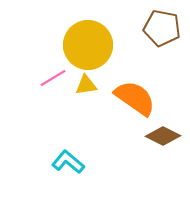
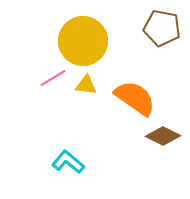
yellow circle: moved 5 px left, 4 px up
yellow triangle: rotated 15 degrees clockwise
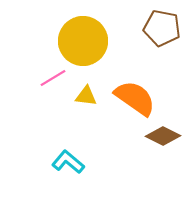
yellow triangle: moved 11 px down
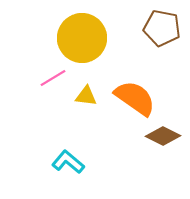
yellow circle: moved 1 px left, 3 px up
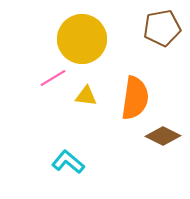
brown pentagon: rotated 21 degrees counterclockwise
yellow circle: moved 1 px down
orange semicircle: rotated 63 degrees clockwise
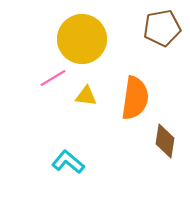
brown diamond: moved 2 px right, 5 px down; rotated 72 degrees clockwise
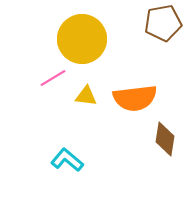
brown pentagon: moved 1 px right, 5 px up
orange semicircle: rotated 75 degrees clockwise
brown diamond: moved 2 px up
cyan L-shape: moved 1 px left, 2 px up
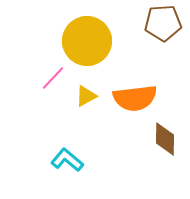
brown pentagon: rotated 6 degrees clockwise
yellow circle: moved 5 px right, 2 px down
pink line: rotated 16 degrees counterclockwise
yellow triangle: rotated 35 degrees counterclockwise
brown diamond: rotated 8 degrees counterclockwise
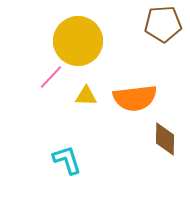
brown pentagon: moved 1 px down
yellow circle: moved 9 px left
pink line: moved 2 px left, 1 px up
yellow triangle: rotated 30 degrees clockwise
cyan L-shape: rotated 32 degrees clockwise
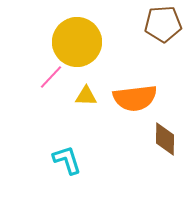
yellow circle: moved 1 px left, 1 px down
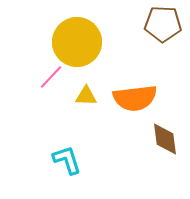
brown pentagon: rotated 6 degrees clockwise
brown diamond: rotated 8 degrees counterclockwise
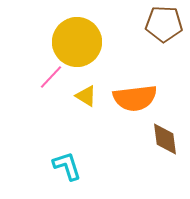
brown pentagon: moved 1 px right
yellow triangle: rotated 30 degrees clockwise
cyan L-shape: moved 6 px down
